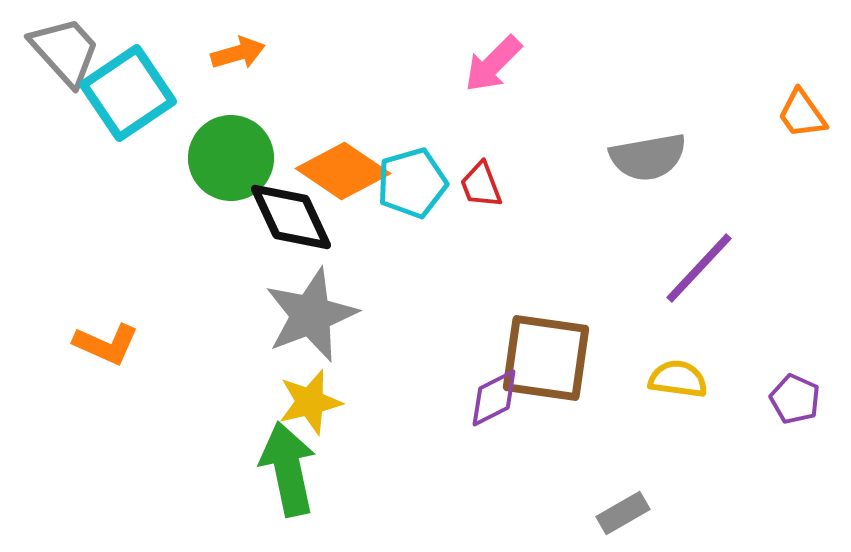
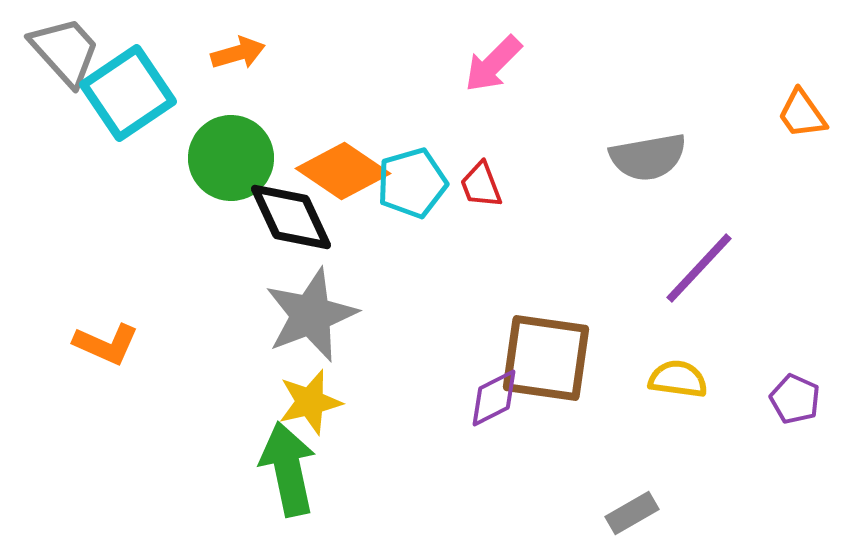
gray rectangle: moved 9 px right
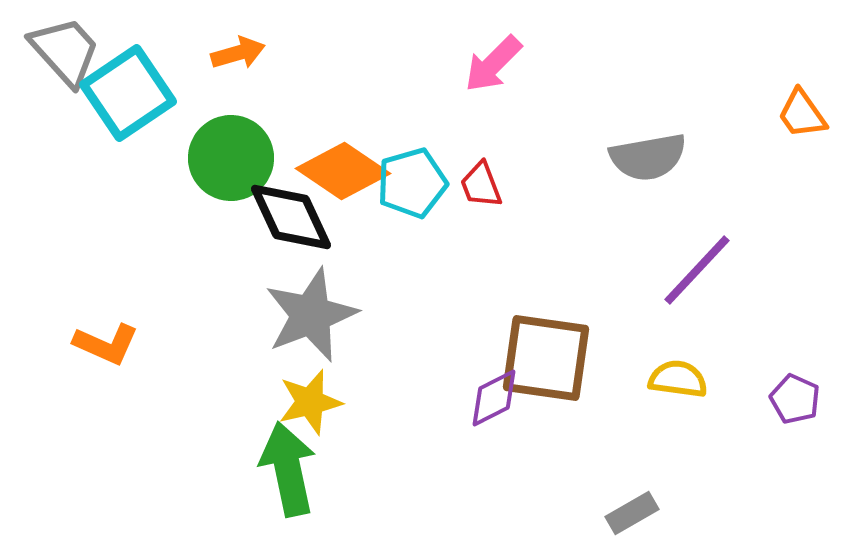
purple line: moved 2 px left, 2 px down
